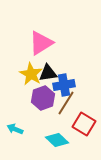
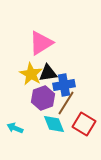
cyan arrow: moved 1 px up
cyan diamond: moved 3 px left, 16 px up; rotated 25 degrees clockwise
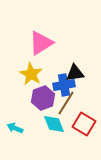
black triangle: moved 27 px right
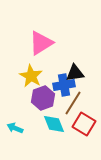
yellow star: moved 2 px down
brown line: moved 7 px right
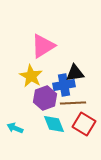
pink triangle: moved 2 px right, 3 px down
purple hexagon: moved 2 px right
brown line: rotated 55 degrees clockwise
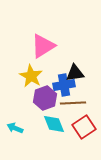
red square: moved 3 px down; rotated 25 degrees clockwise
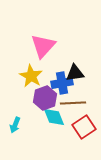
pink triangle: rotated 16 degrees counterclockwise
blue cross: moved 2 px left, 2 px up
cyan diamond: moved 7 px up
cyan arrow: moved 3 px up; rotated 91 degrees counterclockwise
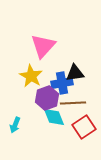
purple hexagon: moved 2 px right
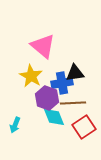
pink triangle: rotated 32 degrees counterclockwise
purple hexagon: rotated 20 degrees counterclockwise
